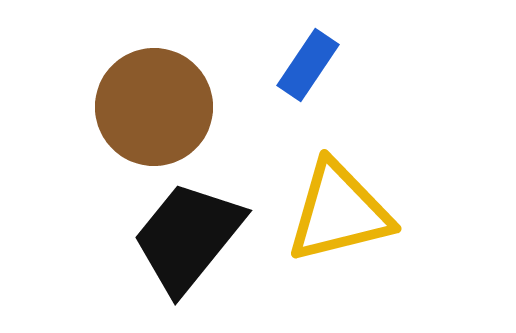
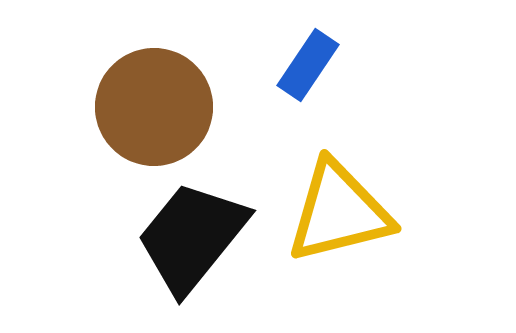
black trapezoid: moved 4 px right
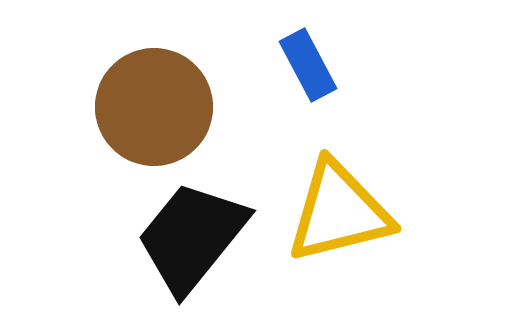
blue rectangle: rotated 62 degrees counterclockwise
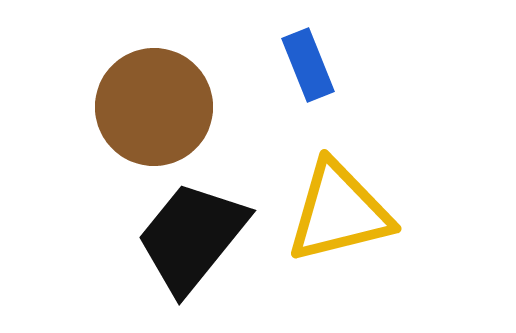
blue rectangle: rotated 6 degrees clockwise
